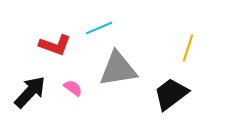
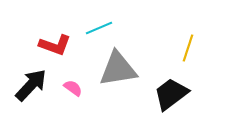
black arrow: moved 1 px right, 7 px up
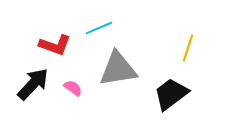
black arrow: moved 2 px right, 1 px up
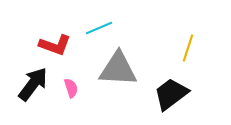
gray triangle: rotated 12 degrees clockwise
black arrow: rotated 6 degrees counterclockwise
pink semicircle: moved 2 px left; rotated 36 degrees clockwise
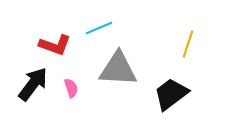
yellow line: moved 4 px up
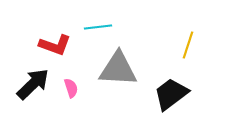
cyan line: moved 1 px left, 1 px up; rotated 16 degrees clockwise
yellow line: moved 1 px down
black arrow: rotated 9 degrees clockwise
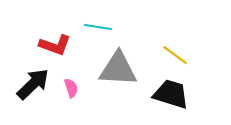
cyan line: rotated 16 degrees clockwise
yellow line: moved 13 px left, 10 px down; rotated 72 degrees counterclockwise
black trapezoid: rotated 54 degrees clockwise
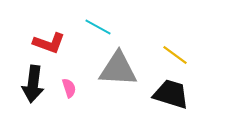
cyan line: rotated 20 degrees clockwise
red L-shape: moved 6 px left, 2 px up
black arrow: rotated 141 degrees clockwise
pink semicircle: moved 2 px left
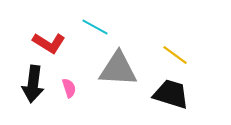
cyan line: moved 3 px left
red L-shape: rotated 12 degrees clockwise
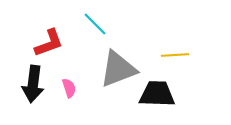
cyan line: moved 3 px up; rotated 16 degrees clockwise
red L-shape: rotated 52 degrees counterclockwise
yellow line: rotated 40 degrees counterclockwise
gray triangle: rotated 24 degrees counterclockwise
black trapezoid: moved 14 px left; rotated 15 degrees counterclockwise
